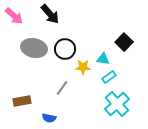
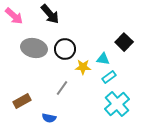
brown rectangle: rotated 18 degrees counterclockwise
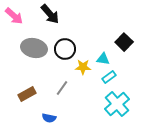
brown rectangle: moved 5 px right, 7 px up
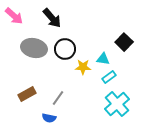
black arrow: moved 2 px right, 4 px down
gray line: moved 4 px left, 10 px down
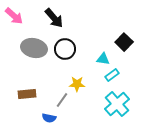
black arrow: moved 2 px right
yellow star: moved 6 px left, 17 px down
cyan rectangle: moved 3 px right, 2 px up
brown rectangle: rotated 24 degrees clockwise
gray line: moved 4 px right, 2 px down
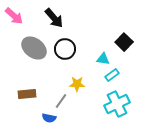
gray ellipse: rotated 25 degrees clockwise
gray line: moved 1 px left, 1 px down
cyan cross: rotated 15 degrees clockwise
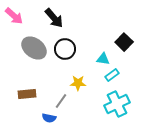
yellow star: moved 1 px right, 1 px up
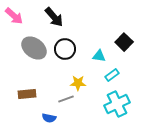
black arrow: moved 1 px up
cyan triangle: moved 4 px left, 3 px up
gray line: moved 5 px right, 2 px up; rotated 35 degrees clockwise
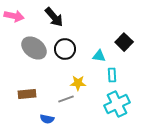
pink arrow: rotated 30 degrees counterclockwise
cyan rectangle: rotated 56 degrees counterclockwise
blue semicircle: moved 2 px left, 1 px down
